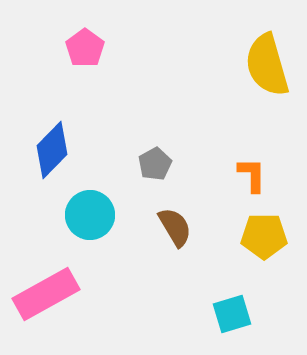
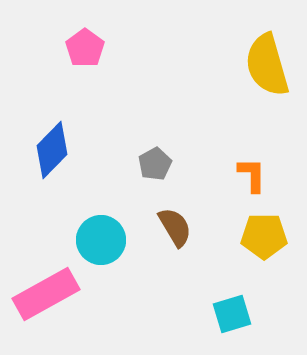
cyan circle: moved 11 px right, 25 px down
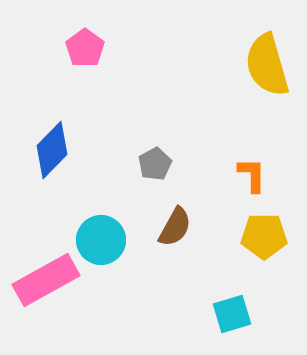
brown semicircle: rotated 60 degrees clockwise
pink rectangle: moved 14 px up
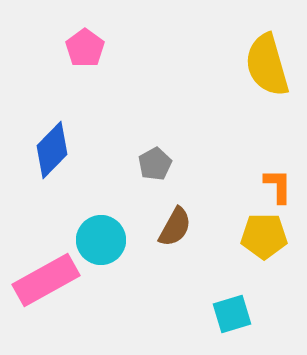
orange L-shape: moved 26 px right, 11 px down
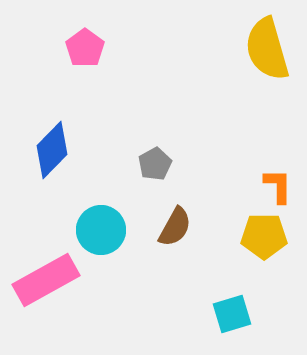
yellow semicircle: moved 16 px up
cyan circle: moved 10 px up
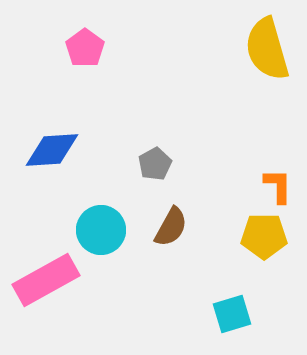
blue diamond: rotated 42 degrees clockwise
brown semicircle: moved 4 px left
